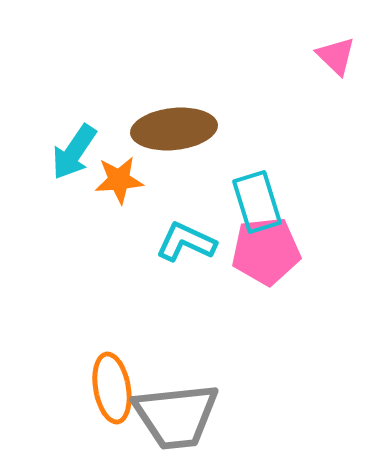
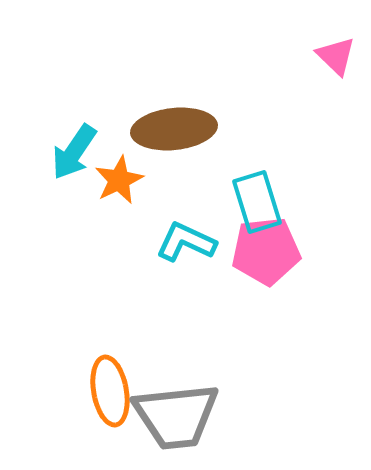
orange star: rotated 21 degrees counterclockwise
orange ellipse: moved 2 px left, 3 px down
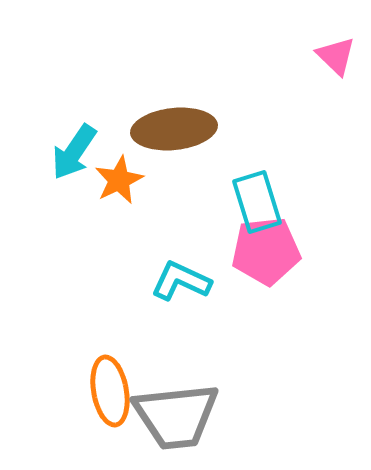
cyan L-shape: moved 5 px left, 39 px down
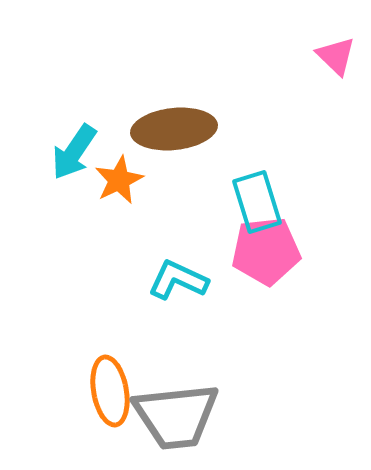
cyan L-shape: moved 3 px left, 1 px up
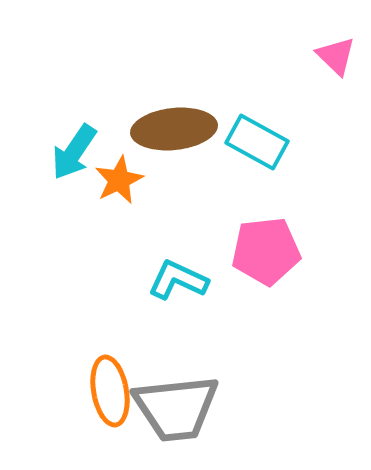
cyan rectangle: moved 60 px up; rotated 44 degrees counterclockwise
gray trapezoid: moved 8 px up
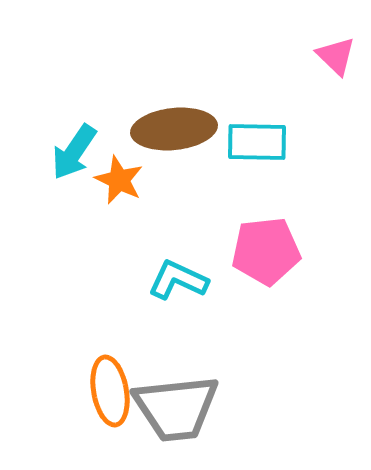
cyan rectangle: rotated 28 degrees counterclockwise
orange star: rotated 21 degrees counterclockwise
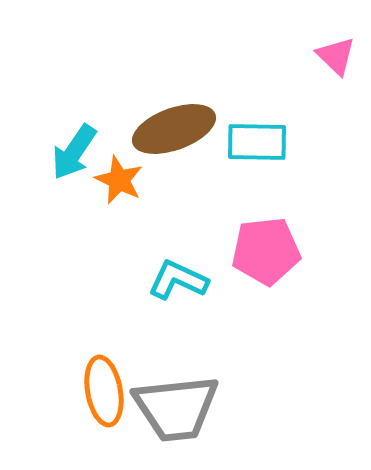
brown ellipse: rotated 14 degrees counterclockwise
orange ellipse: moved 6 px left
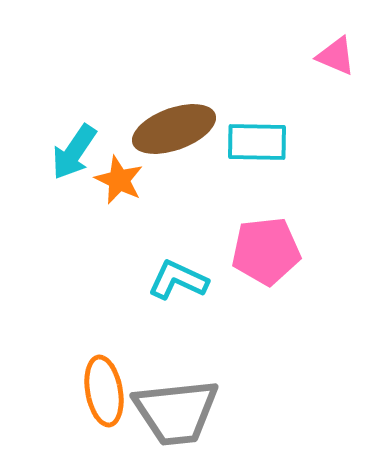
pink triangle: rotated 21 degrees counterclockwise
gray trapezoid: moved 4 px down
